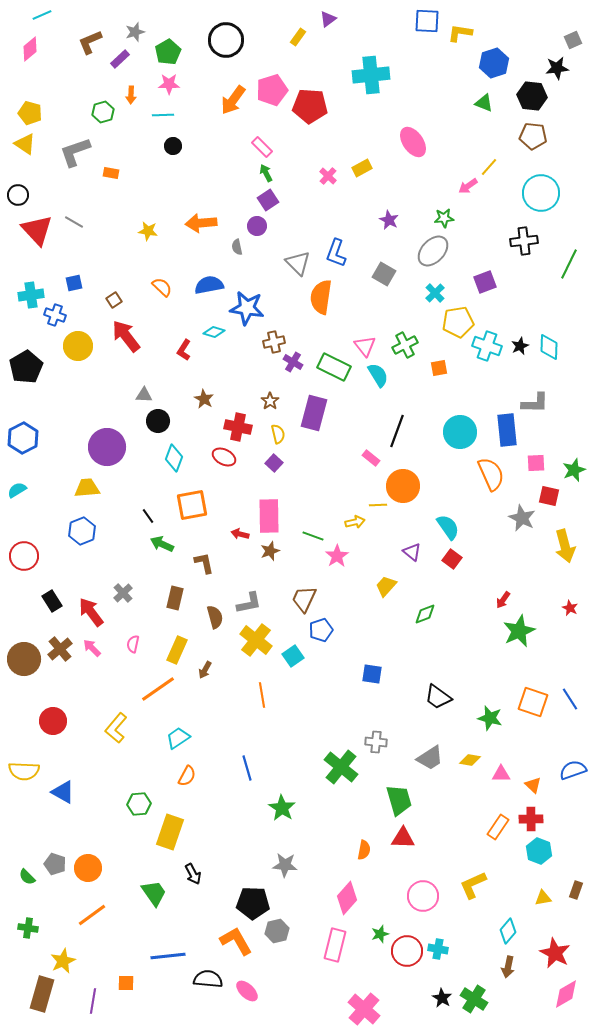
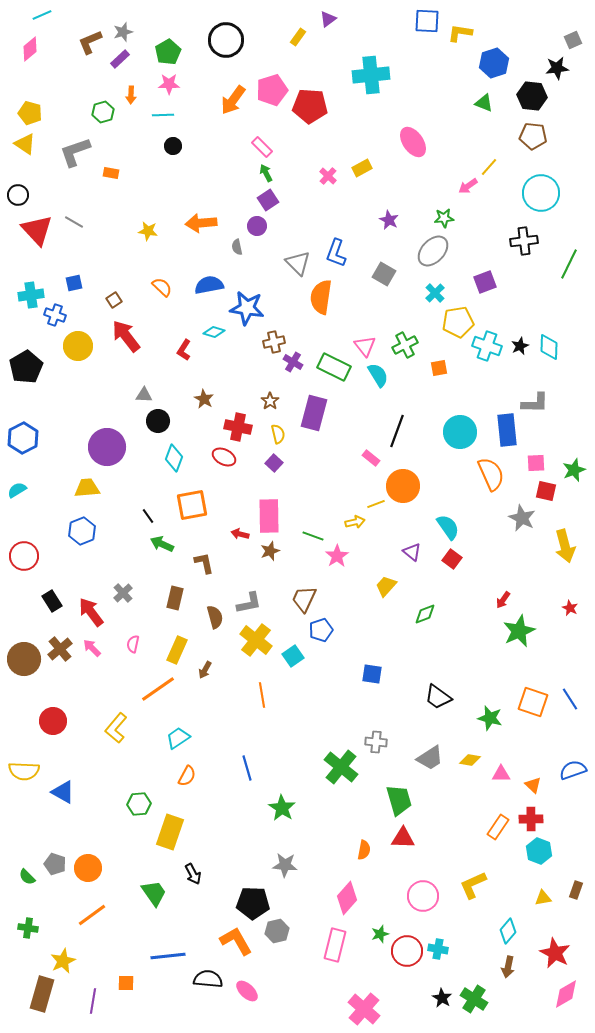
gray star at (135, 32): moved 12 px left
red square at (549, 496): moved 3 px left, 5 px up
yellow line at (378, 505): moved 2 px left, 1 px up; rotated 18 degrees counterclockwise
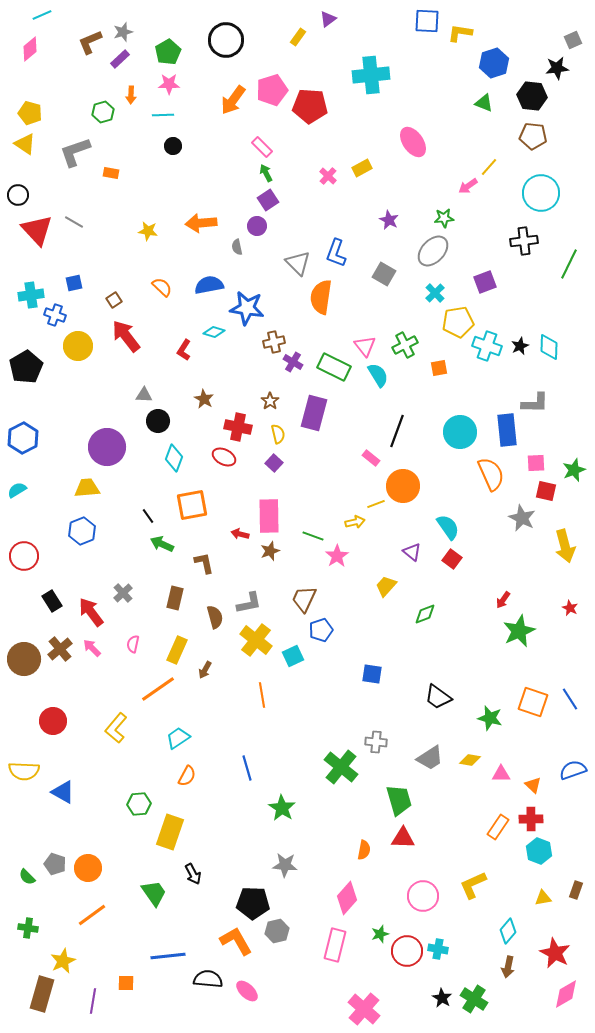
cyan square at (293, 656): rotated 10 degrees clockwise
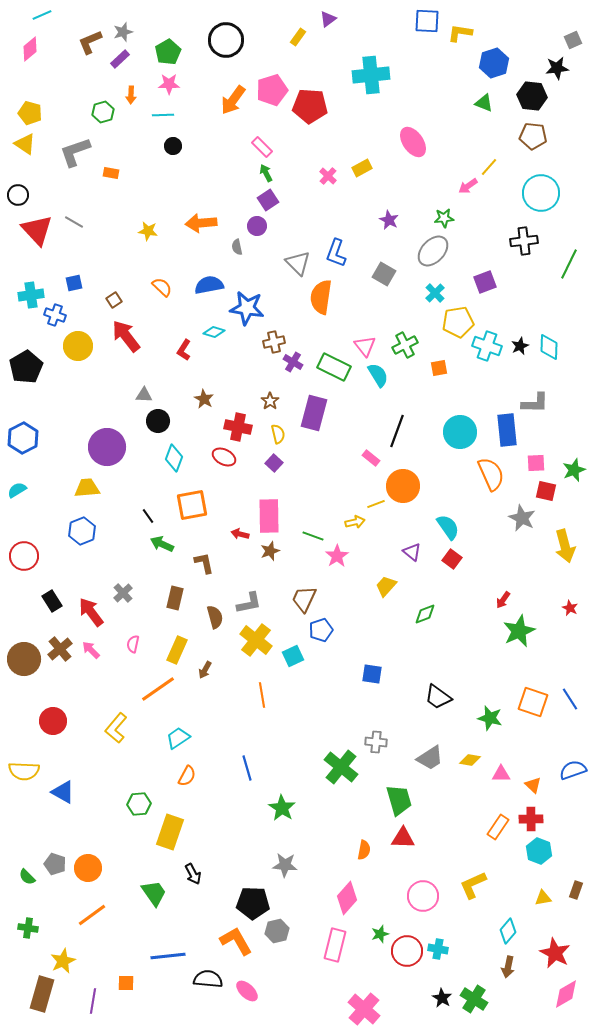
pink arrow at (92, 648): moved 1 px left, 2 px down
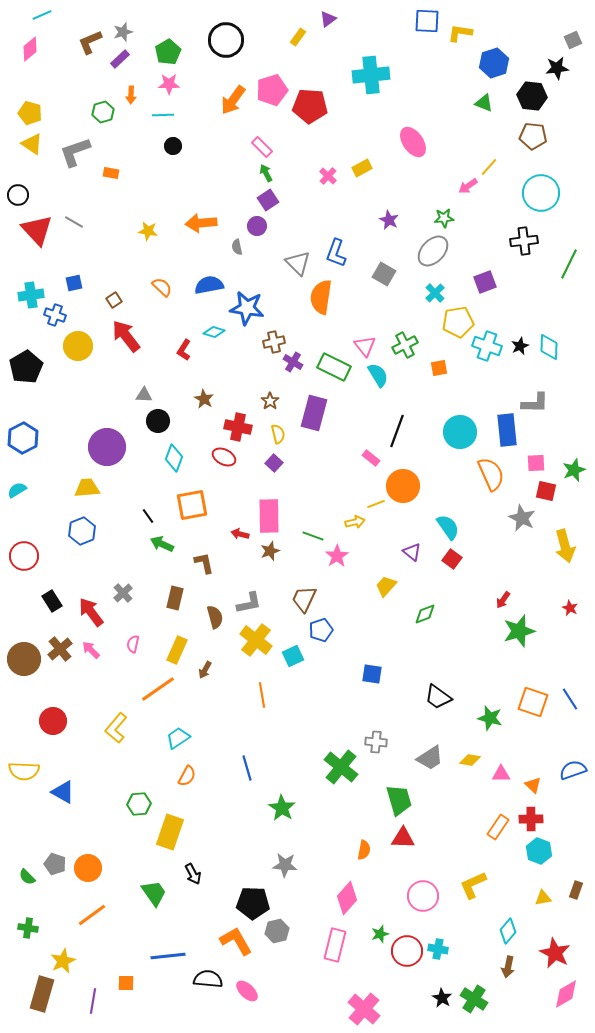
yellow triangle at (25, 144): moved 7 px right
green star at (519, 631): rotated 8 degrees clockwise
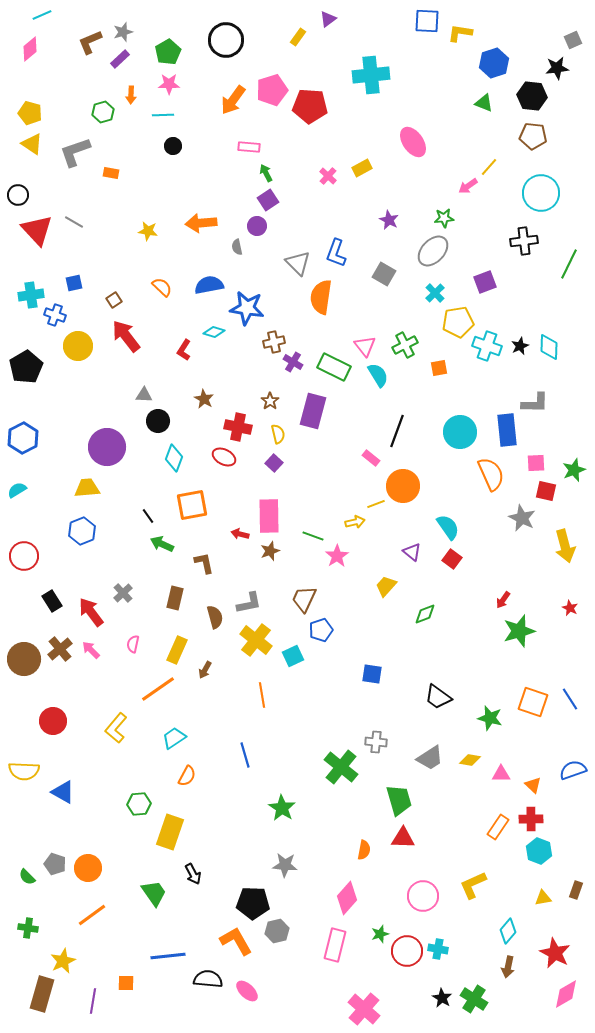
pink rectangle at (262, 147): moved 13 px left; rotated 40 degrees counterclockwise
purple rectangle at (314, 413): moved 1 px left, 2 px up
cyan trapezoid at (178, 738): moved 4 px left
blue line at (247, 768): moved 2 px left, 13 px up
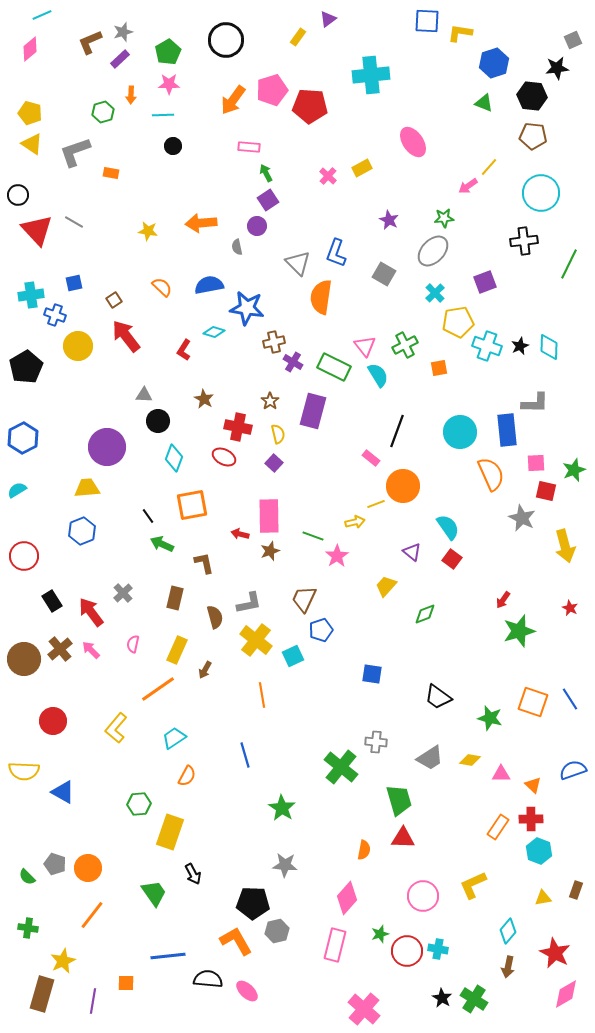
orange line at (92, 915): rotated 16 degrees counterclockwise
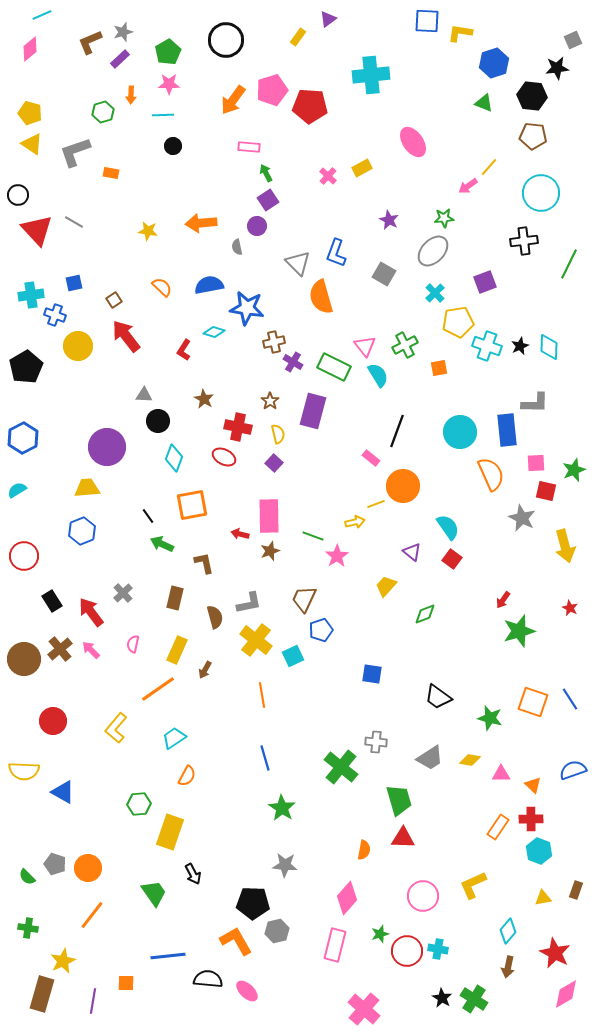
orange semicircle at (321, 297): rotated 24 degrees counterclockwise
blue line at (245, 755): moved 20 px right, 3 px down
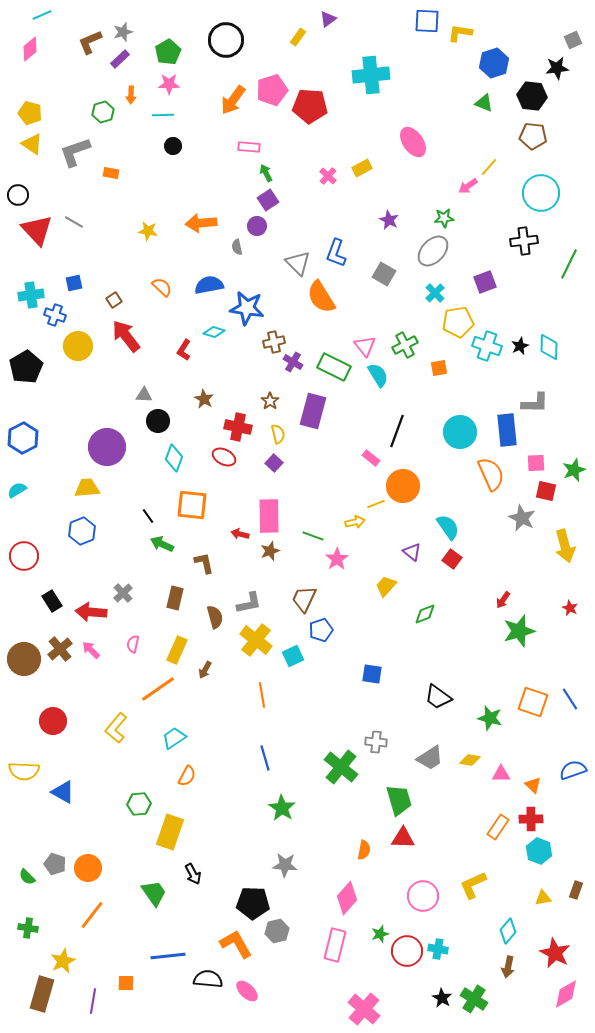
orange semicircle at (321, 297): rotated 16 degrees counterclockwise
orange square at (192, 505): rotated 16 degrees clockwise
pink star at (337, 556): moved 3 px down
red arrow at (91, 612): rotated 48 degrees counterclockwise
orange L-shape at (236, 941): moved 3 px down
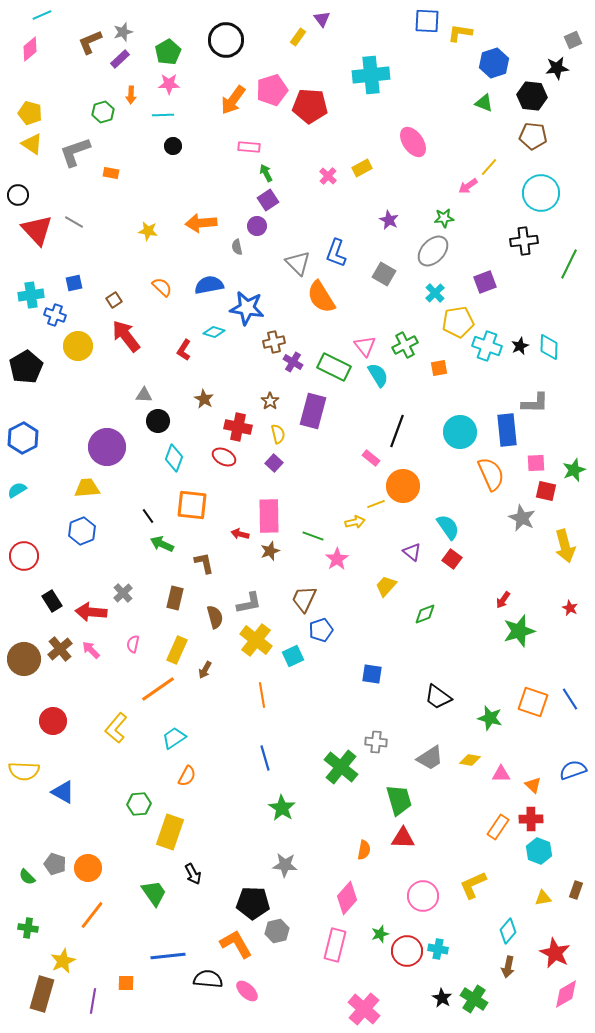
purple triangle at (328, 19): moved 6 px left; rotated 30 degrees counterclockwise
